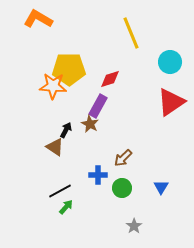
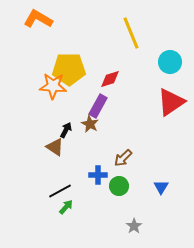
green circle: moved 3 px left, 2 px up
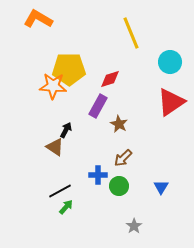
brown star: moved 29 px right
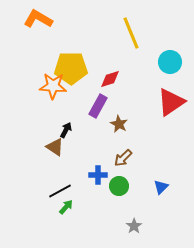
yellow pentagon: moved 2 px right, 1 px up
blue triangle: rotated 14 degrees clockwise
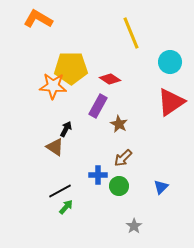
red diamond: rotated 50 degrees clockwise
black arrow: moved 1 px up
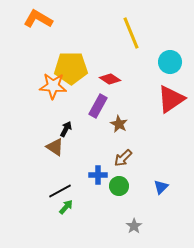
red triangle: moved 3 px up
